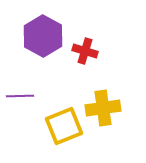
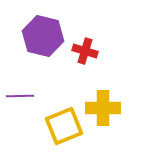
purple hexagon: rotated 15 degrees counterclockwise
yellow cross: rotated 8 degrees clockwise
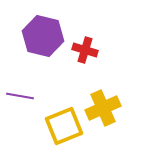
red cross: moved 1 px up
purple line: rotated 12 degrees clockwise
yellow cross: rotated 24 degrees counterclockwise
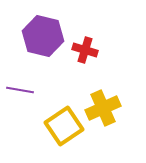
purple line: moved 6 px up
yellow square: rotated 12 degrees counterclockwise
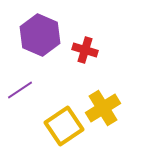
purple hexagon: moved 3 px left, 1 px up; rotated 9 degrees clockwise
purple line: rotated 44 degrees counterclockwise
yellow cross: rotated 8 degrees counterclockwise
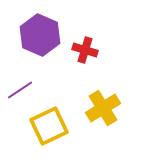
yellow square: moved 15 px left; rotated 9 degrees clockwise
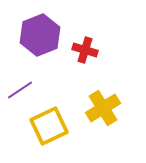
purple hexagon: rotated 15 degrees clockwise
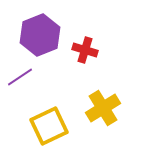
purple line: moved 13 px up
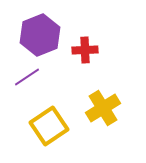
red cross: rotated 20 degrees counterclockwise
purple line: moved 7 px right
yellow square: rotated 9 degrees counterclockwise
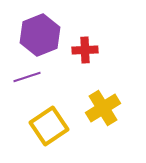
purple line: rotated 16 degrees clockwise
